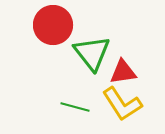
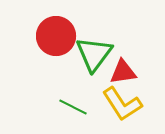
red circle: moved 3 px right, 11 px down
green triangle: moved 2 px right, 1 px down; rotated 15 degrees clockwise
green line: moved 2 px left; rotated 12 degrees clockwise
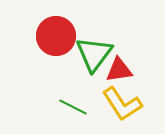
red triangle: moved 4 px left, 2 px up
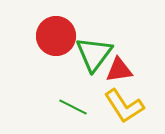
yellow L-shape: moved 2 px right, 2 px down
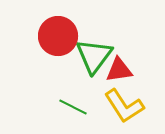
red circle: moved 2 px right
green triangle: moved 2 px down
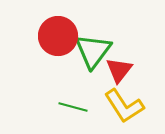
green triangle: moved 1 px left, 5 px up
red triangle: rotated 44 degrees counterclockwise
green line: rotated 12 degrees counterclockwise
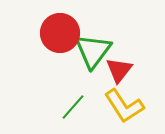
red circle: moved 2 px right, 3 px up
green line: rotated 64 degrees counterclockwise
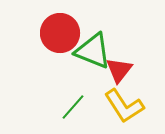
green triangle: rotated 45 degrees counterclockwise
